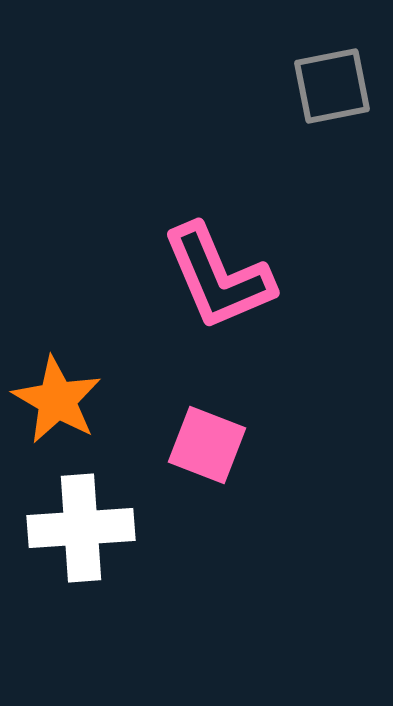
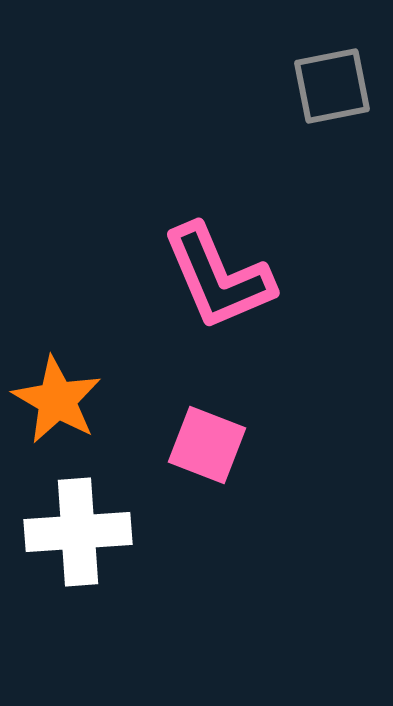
white cross: moved 3 px left, 4 px down
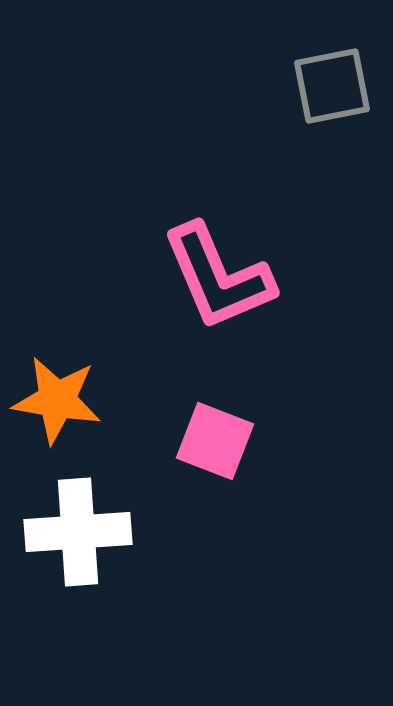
orange star: rotated 20 degrees counterclockwise
pink square: moved 8 px right, 4 px up
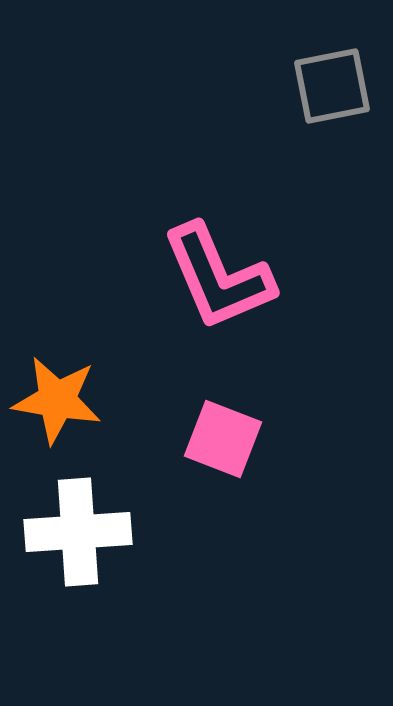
pink square: moved 8 px right, 2 px up
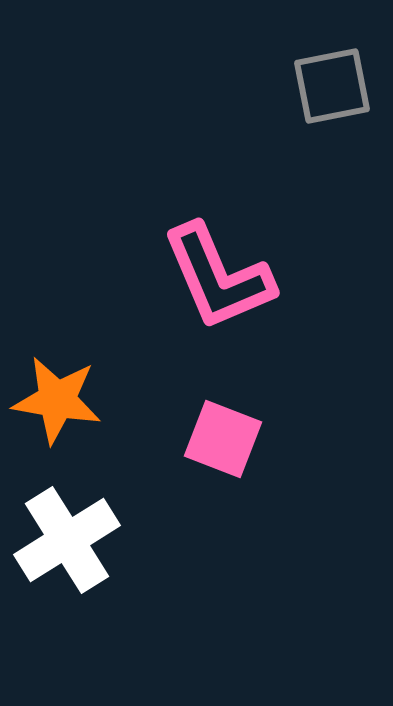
white cross: moved 11 px left, 8 px down; rotated 28 degrees counterclockwise
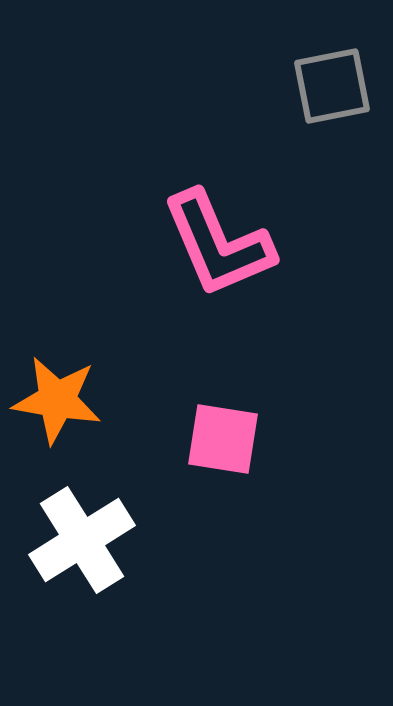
pink L-shape: moved 33 px up
pink square: rotated 12 degrees counterclockwise
white cross: moved 15 px right
